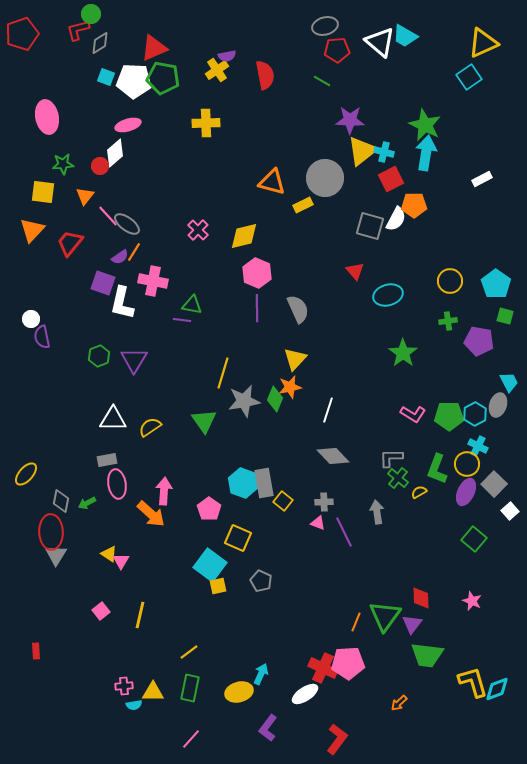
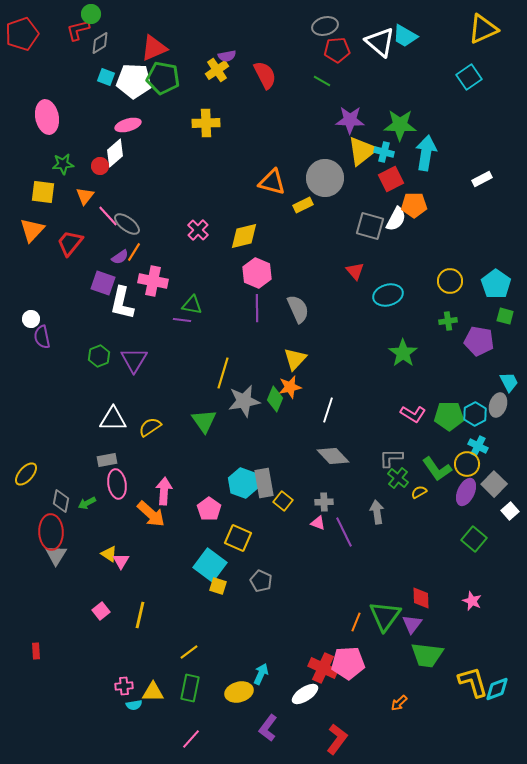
yellow triangle at (483, 43): moved 14 px up
red semicircle at (265, 75): rotated 16 degrees counterclockwise
green star at (425, 125): moved 25 px left; rotated 24 degrees counterclockwise
green L-shape at (437, 469): rotated 56 degrees counterclockwise
yellow square at (218, 586): rotated 30 degrees clockwise
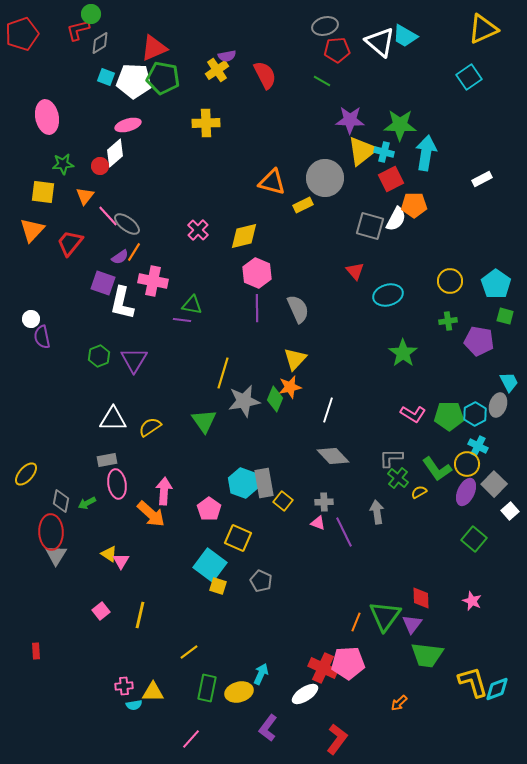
green rectangle at (190, 688): moved 17 px right
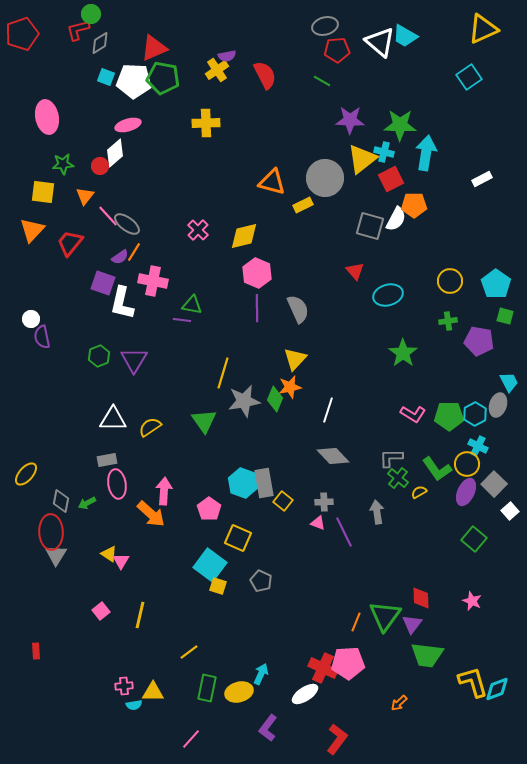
yellow triangle at (362, 151): moved 8 px down
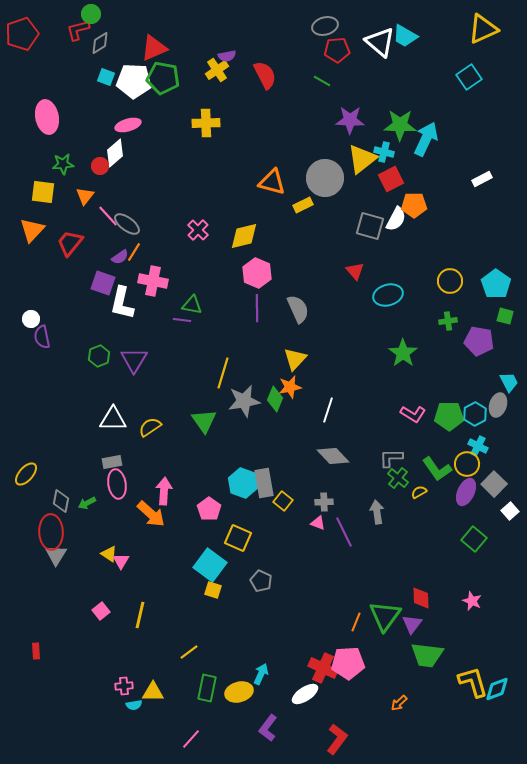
cyan arrow at (426, 153): moved 14 px up; rotated 16 degrees clockwise
gray rectangle at (107, 460): moved 5 px right, 2 px down
yellow square at (218, 586): moved 5 px left, 4 px down
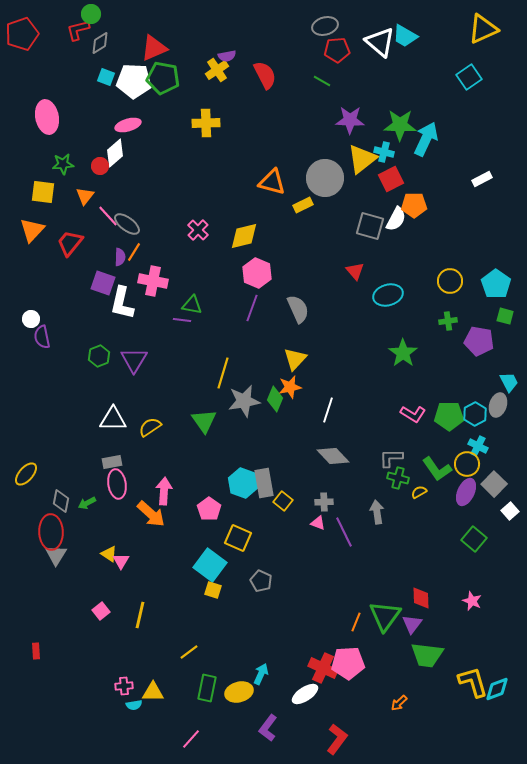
purple semicircle at (120, 257): rotated 54 degrees counterclockwise
purple line at (257, 308): moved 5 px left; rotated 20 degrees clockwise
green cross at (398, 478): rotated 25 degrees counterclockwise
